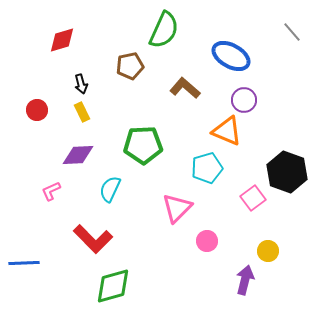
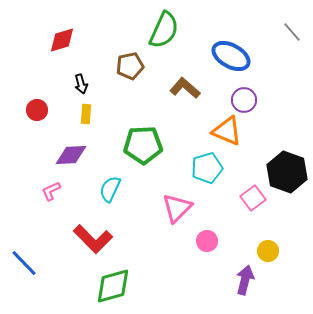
yellow rectangle: moved 4 px right, 2 px down; rotated 30 degrees clockwise
purple diamond: moved 7 px left
blue line: rotated 48 degrees clockwise
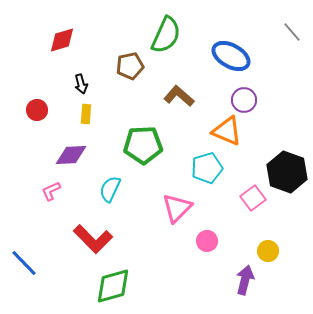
green semicircle: moved 2 px right, 5 px down
brown L-shape: moved 6 px left, 8 px down
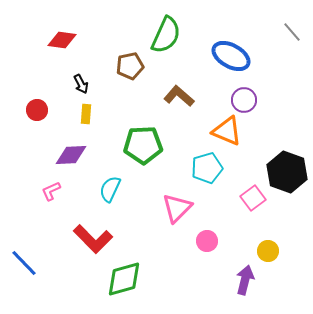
red diamond: rotated 24 degrees clockwise
black arrow: rotated 12 degrees counterclockwise
green diamond: moved 11 px right, 7 px up
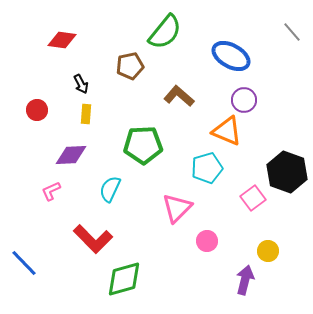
green semicircle: moved 1 px left, 3 px up; rotated 15 degrees clockwise
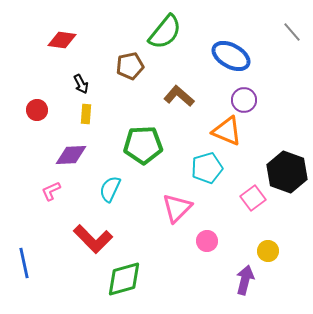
blue line: rotated 32 degrees clockwise
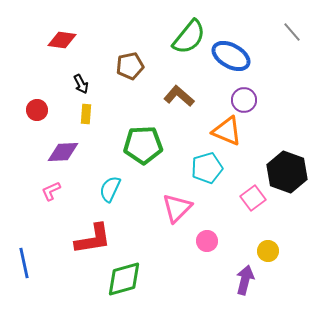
green semicircle: moved 24 px right, 5 px down
purple diamond: moved 8 px left, 3 px up
red L-shape: rotated 54 degrees counterclockwise
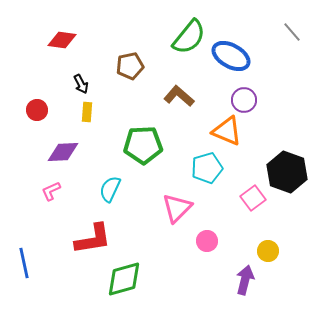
yellow rectangle: moved 1 px right, 2 px up
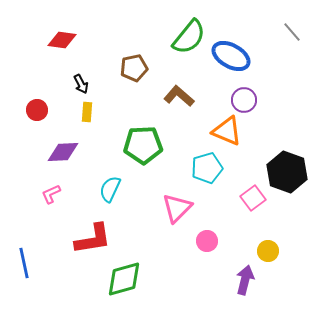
brown pentagon: moved 4 px right, 2 px down
pink L-shape: moved 3 px down
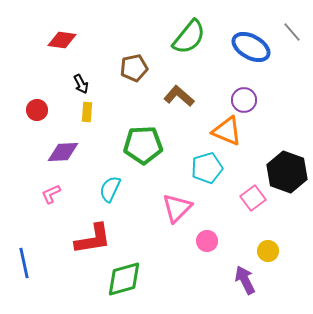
blue ellipse: moved 20 px right, 9 px up
purple arrow: rotated 40 degrees counterclockwise
